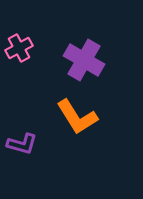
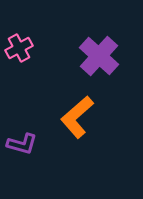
purple cross: moved 15 px right, 4 px up; rotated 12 degrees clockwise
orange L-shape: rotated 81 degrees clockwise
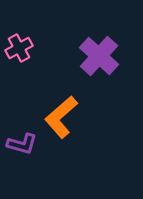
orange L-shape: moved 16 px left
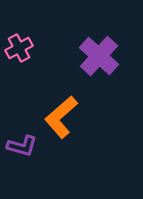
purple L-shape: moved 2 px down
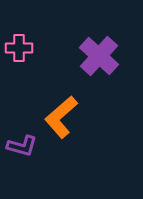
pink cross: rotated 28 degrees clockwise
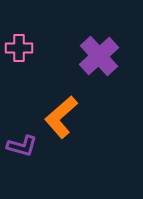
purple cross: rotated 6 degrees clockwise
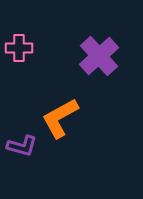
orange L-shape: moved 1 px left, 1 px down; rotated 12 degrees clockwise
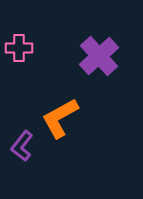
purple L-shape: rotated 112 degrees clockwise
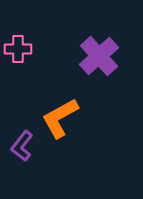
pink cross: moved 1 px left, 1 px down
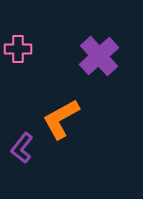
orange L-shape: moved 1 px right, 1 px down
purple L-shape: moved 2 px down
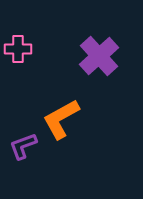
purple L-shape: moved 1 px right, 2 px up; rotated 32 degrees clockwise
